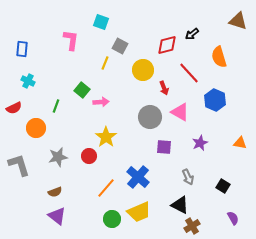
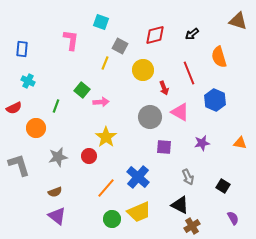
red diamond: moved 12 px left, 10 px up
red line: rotated 20 degrees clockwise
purple star: moved 2 px right; rotated 14 degrees clockwise
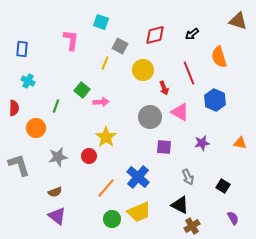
red semicircle: rotated 63 degrees counterclockwise
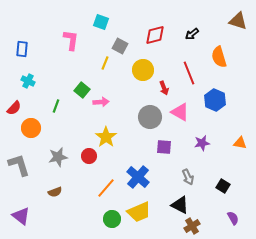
red semicircle: rotated 42 degrees clockwise
orange circle: moved 5 px left
purple triangle: moved 36 px left
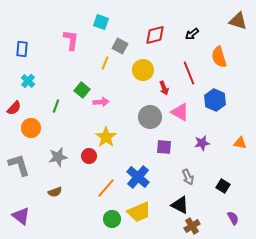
cyan cross: rotated 16 degrees clockwise
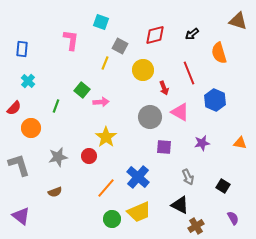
orange semicircle: moved 4 px up
brown cross: moved 4 px right
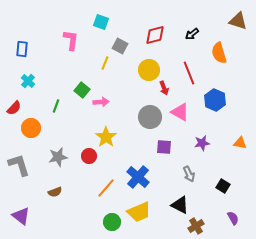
yellow circle: moved 6 px right
gray arrow: moved 1 px right, 3 px up
green circle: moved 3 px down
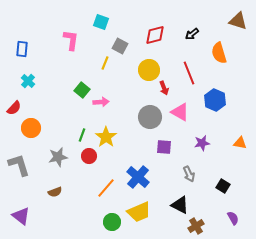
green line: moved 26 px right, 29 px down
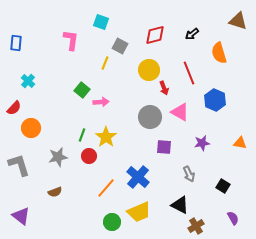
blue rectangle: moved 6 px left, 6 px up
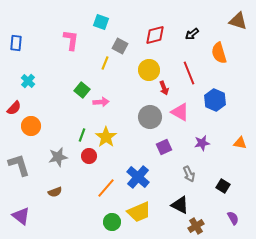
orange circle: moved 2 px up
purple square: rotated 28 degrees counterclockwise
